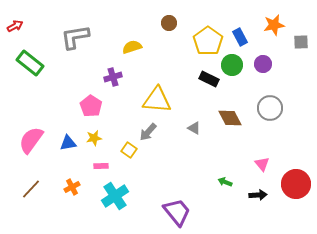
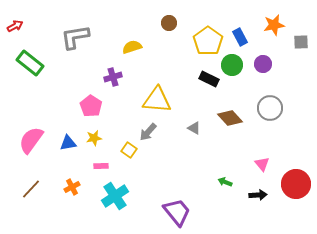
brown diamond: rotated 15 degrees counterclockwise
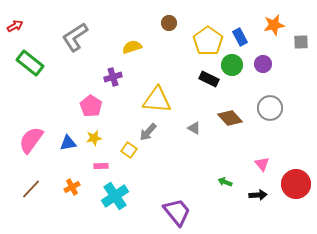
gray L-shape: rotated 24 degrees counterclockwise
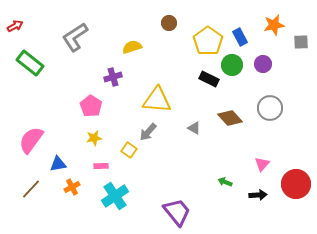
blue triangle: moved 10 px left, 21 px down
pink triangle: rotated 21 degrees clockwise
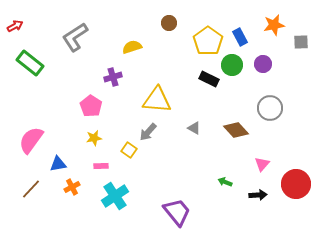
brown diamond: moved 6 px right, 12 px down
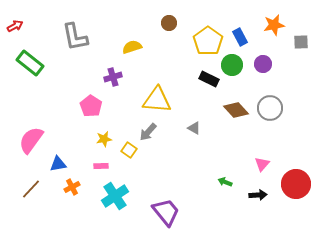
gray L-shape: rotated 68 degrees counterclockwise
brown diamond: moved 20 px up
yellow star: moved 10 px right, 1 px down
purple trapezoid: moved 11 px left
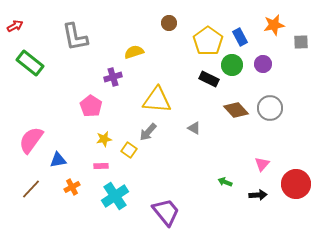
yellow semicircle: moved 2 px right, 5 px down
blue triangle: moved 4 px up
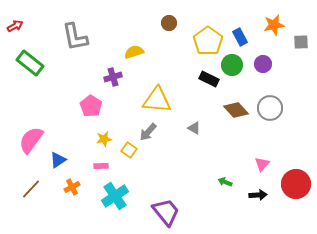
blue triangle: rotated 24 degrees counterclockwise
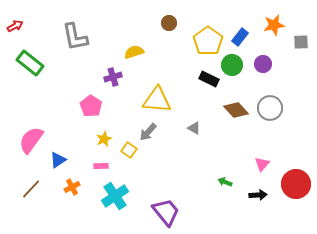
blue rectangle: rotated 66 degrees clockwise
yellow star: rotated 14 degrees counterclockwise
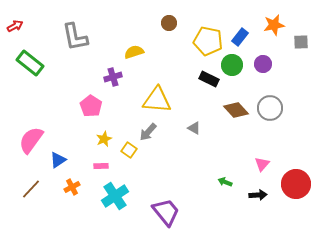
yellow pentagon: rotated 24 degrees counterclockwise
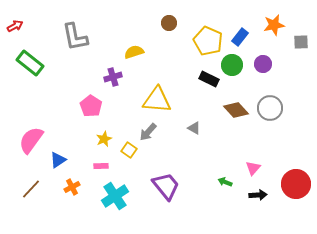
yellow pentagon: rotated 12 degrees clockwise
pink triangle: moved 9 px left, 4 px down
purple trapezoid: moved 26 px up
